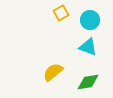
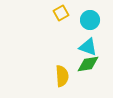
yellow semicircle: moved 9 px right, 4 px down; rotated 125 degrees clockwise
green diamond: moved 18 px up
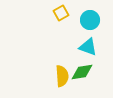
green diamond: moved 6 px left, 8 px down
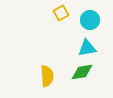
cyan triangle: moved 1 px left, 1 px down; rotated 30 degrees counterclockwise
yellow semicircle: moved 15 px left
